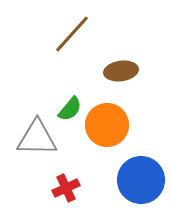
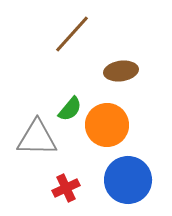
blue circle: moved 13 px left
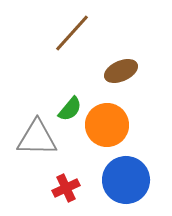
brown line: moved 1 px up
brown ellipse: rotated 16 degrees counterclockwise
blue circle: moved 2 px left
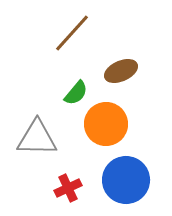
green semicircle: moved 6 px right, 16 px up
orange circle: moved 1 px left, 1 px up
red cross: moved 2 px right
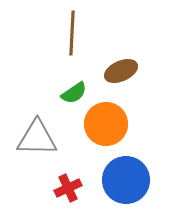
brown line: rotated 39 degrees counterclockwise
green semicircle: moved 2 px left; rotated 16 degrees clockwise
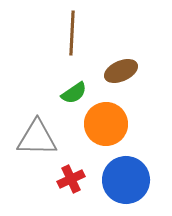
red cross: moved 3 px right, 9 px up
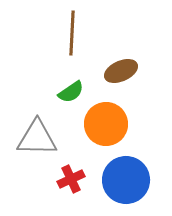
green semicircle: moved 3 px left, 1 px up
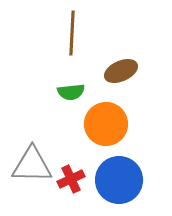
green semicircle: rotated 28 degrees clockwise
gray triangle: moved 5 px left, 27 px down
blue circle: moved 7 px left
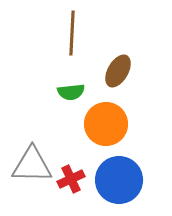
brown ellipse: moved 3 px left; rotated 36 degrees counterclockwise
